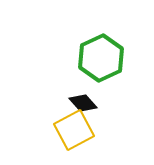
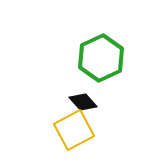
black diamond: moved 1 px up
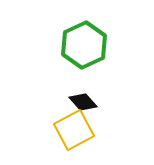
green hexagon: moved 17 px left, 13 px up
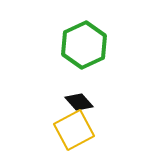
black diamond: moved 4 px left
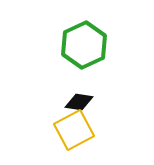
black diamond: rotated 40 degrees counterclockwise
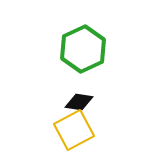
green hexagon: moved 1 px left, 4 px down
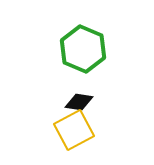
green hexagon: rotated 12 degrees counterclockwise
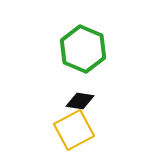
black diamond: moved 1 px right, 1 px up
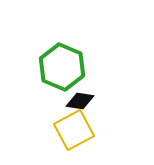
green hexagon: moved 21 px left, 18 px down
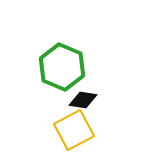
black diamond: moved 3 px right, 1 px up
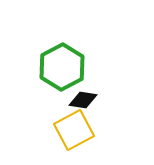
green hexagon: rotated 9 degrees clockwise
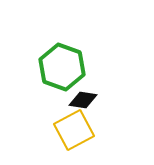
green hexagon: rotated 12 degrees counterclockwise
